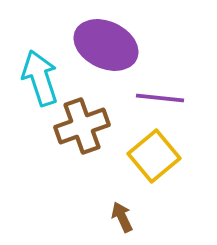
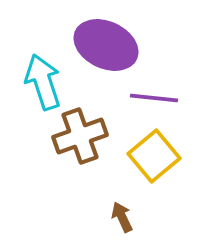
cyan arrow: moved 3 px right, 4 px down
purple line: moved 6 px left
brown cross: moved 2 px left, 10 px down
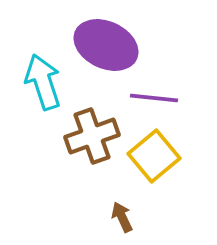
brown cross: moved 12 px right
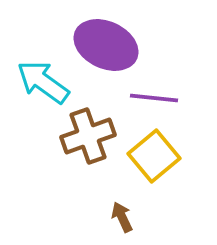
cyan arrow: rotated 36 degrees counterclockwise
brown cross: moved 4 px left
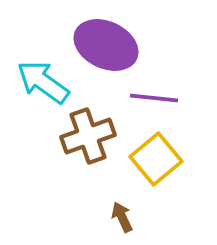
yellow square: moved 2 px right, 3 px down
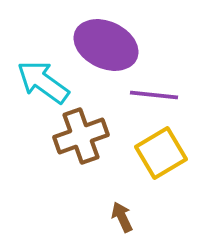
purple line: moved 3 px up
brown cross: moved 7 px left
yellow square: moved 5 px right, 6 px up; rotated 9 degrees clockwise
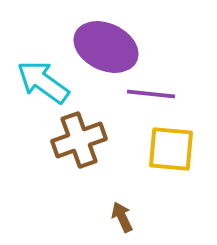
purple ellipse: moved 2 px down
purple line: moved 3 px left, 1 px up
brown cross: moved 2 px left, 4 px down
yellow square: moved 10 px right, 4 px up; rotated 36 degrees clockwise
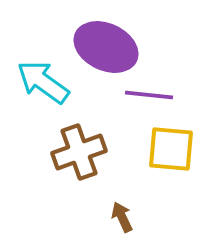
purple line: moved 2 px left, 1 px down
brown cross: moved 12 px down
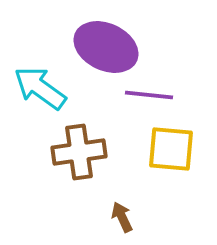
cyan arrow: moved 3 px left, 6 px down
brown cross: rotated 12 degrees clockwise
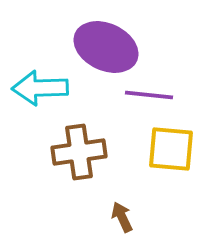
cyan arrow: rotated 38 degrees counterclockwise
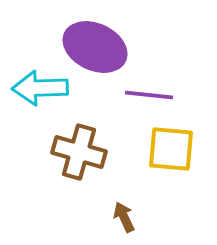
purple ellipse: moved 11 px left
brown cross: rotated 24 degrees clockwise
brown arrow: moved 2 px right
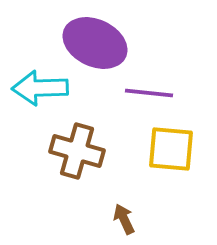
purple ellipse: moved 4 px up
purple line: moved 2 px up
brown cross: moved 2 px left, 1 px up
brown arrow: moved 2 px down
